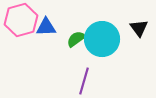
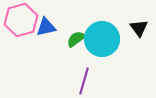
blue triangle: rotated 10 degrees counterclockwise
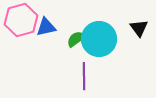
cyan circle: moved 3 px left
purple line: moved 5 px up; rotated 16 degrees counterclockwise
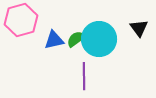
blue triangle: moved 8 px right, 13 px down
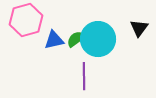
pink hexagon: moved 5 px right
black triangle: rotated 12 degrees clockwise
cyan circle: moved 1 px left
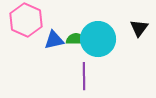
pink hexagon: rotated 20 degrees counterclockwise
green semicircle: rotated 36 degrees clockwise
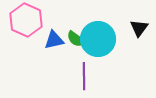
green semicircle: rotated 144 degrees counterclockwise
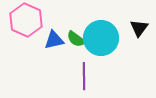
cyan circle: moved 3 px right, 1 px up
